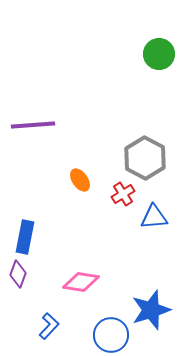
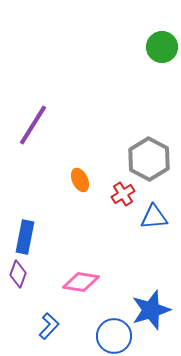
green circle: moved 3 px right, 7 px up
purple line: rotated 54 degrees counterclockwise
gray hexagon: moved 4 px right, 1 px down
orange ellipse: rotated 10 degrees clockwise
blue circle: moved 3 px right, 1 px down
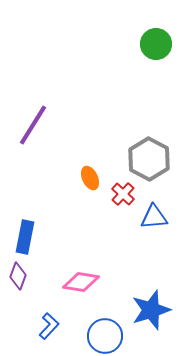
green circle: moved 6 px left, 3 px up
orange ellipse: moved 10 px right, 2 px up
red cross: rotated 15 degrees counterclockwise
purple diamond: moved 2 px down
blue circle: moved 9 px left
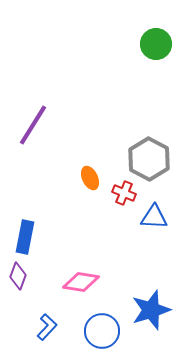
red cross: moved 1 px right, 1 px up; rotated 20 degrees counterclockwise
blue triangle: rotated 8 degrees clockwise
blue L-shape: moved 2 px left, 1 px down
blue circle: moved 3 px left, 5 px up
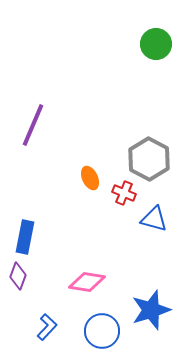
purple line: rotated 9 degrees counterclockwise
blue triangle: moved 2 px down; rotated 12 degrees clockwise
pink diamond: moved 6 px right
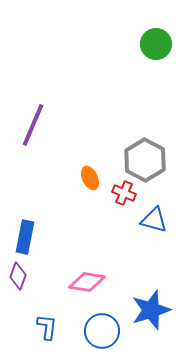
gray hexagon: moved 4 px left, 1 px down
blue triangle: moved 1 px down
blue L-shape: rotated 36 degrees counterclockwise
